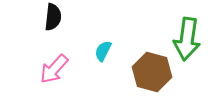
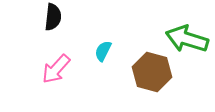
green arrow: rotated 99 degrees clockwise
pink arrow: moved 2 px right
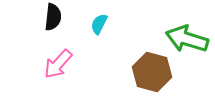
cyan semicircle: moved 4 px left, 27 px up
pink arrow: moved 2 px right, 5 px up
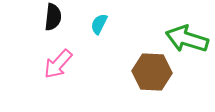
brown hexagon: rotated 12 degrees counterclockwise
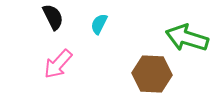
black semicircle: rotated 32 degrees counterclockwise
green arrow: moved 1 px up
brown hexagon: moved 2 px down
